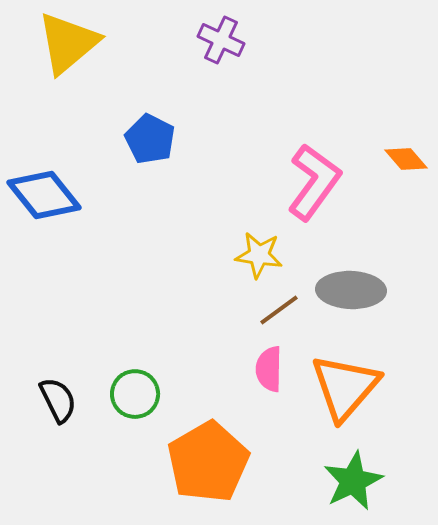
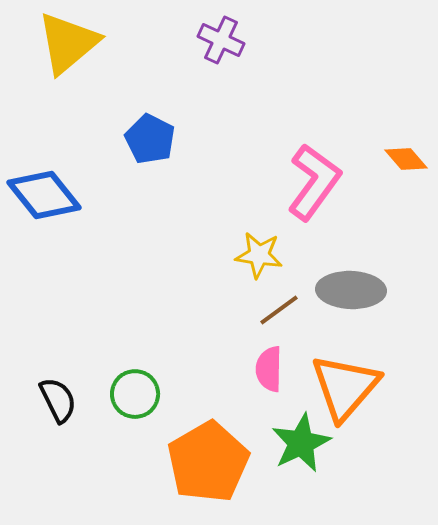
green star: moved 52 px left, 38 px up
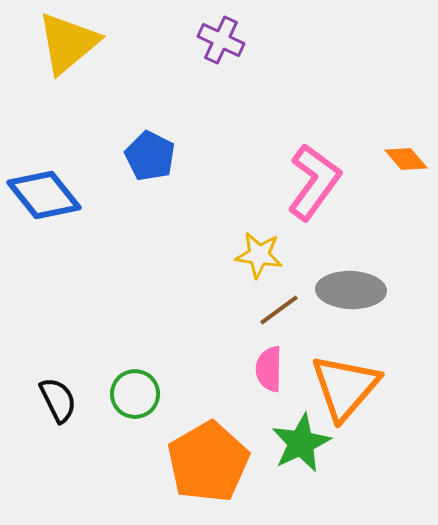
blue pentagon: moved 17 px down
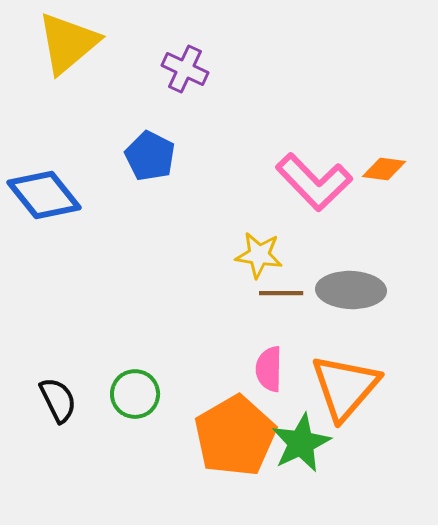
purple cross: moved 36 px left, 29 px down
orange diamond: moved 22 px left, 10 px down; rotated 42 degrees counterclockwise
pink L-shape: rotated 100 degrees clockwise
brown line: moved 2 px right, 17 px up; rotated 36 degrees clockwise
orange pentagon: moved 27 px right, 26 px up
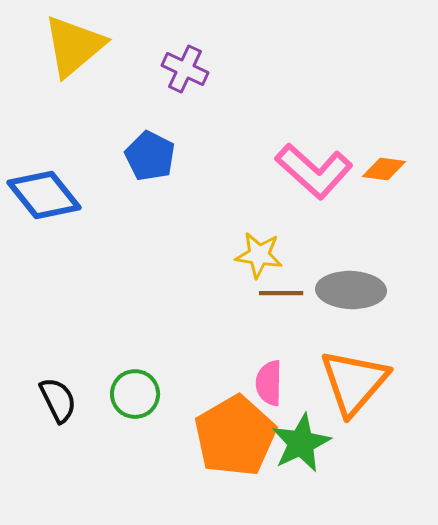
yellow triangle: moved 6 px right, 3 px down
pink L-shape: moved 11 px up; rotated 4 degrees counterclockwise
pink semicircle: moved 14 px down
orange triangle: moved 9 px right, 5 px up
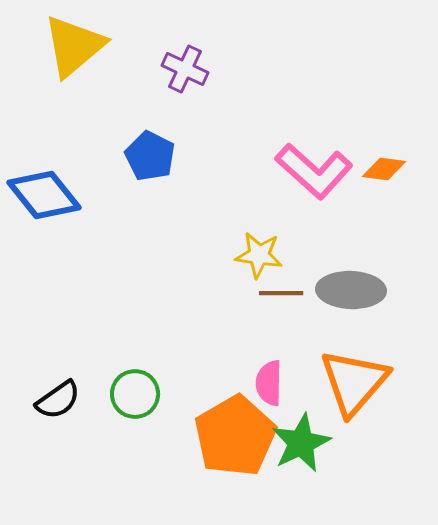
black semicircle: rotated 81 degrees clockwise
